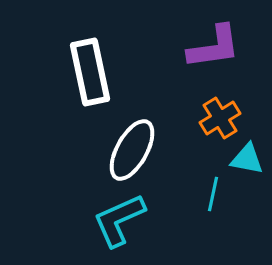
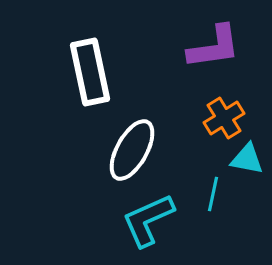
orange cross: moved 4 px right
cyan L-shape: moved 29 px right
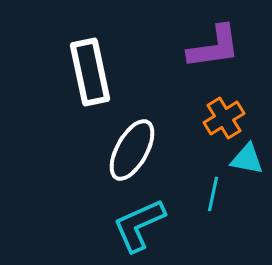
cyan L-shape: moved 9 px left, 5 px down
